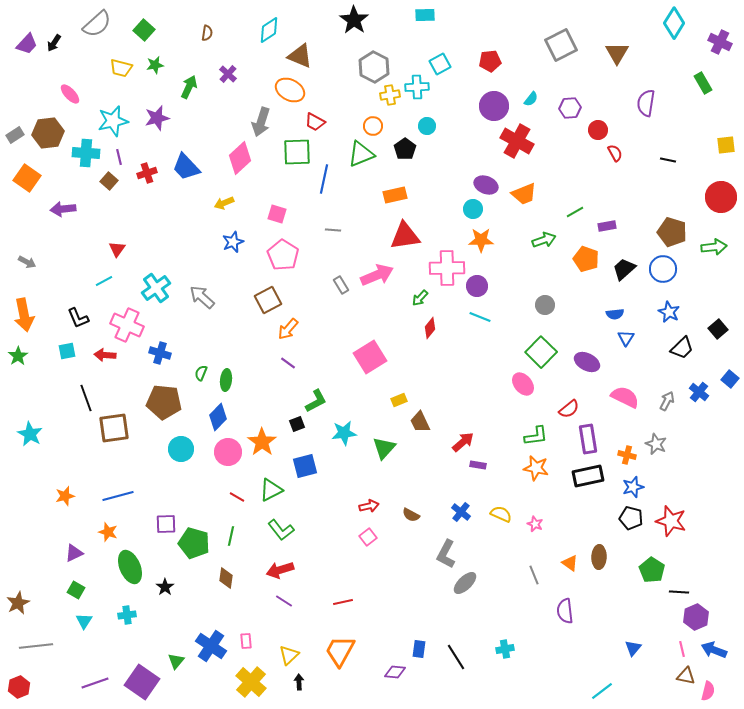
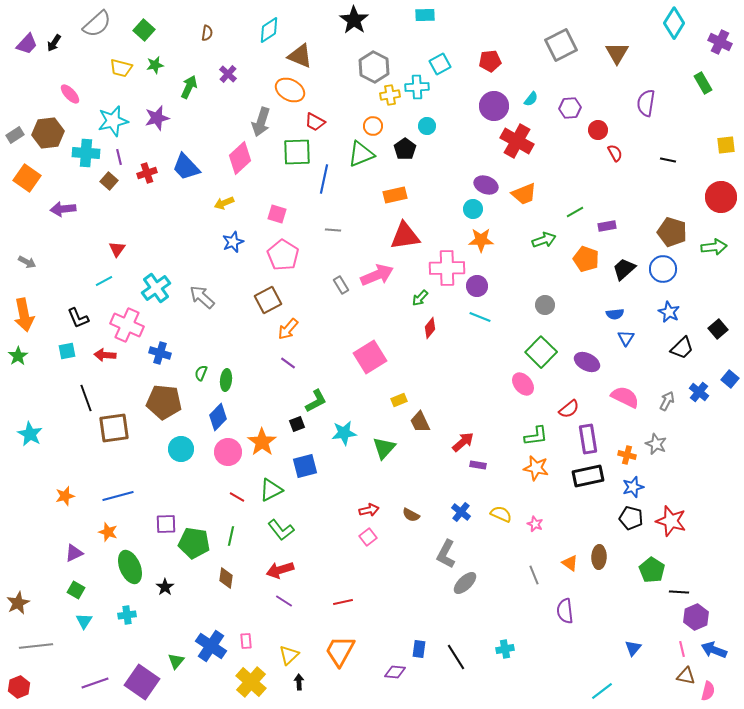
red arrow at (369, 506): moved 4 px down
green pentagon at (194, 543): rotated 8 degrees counterclockwise
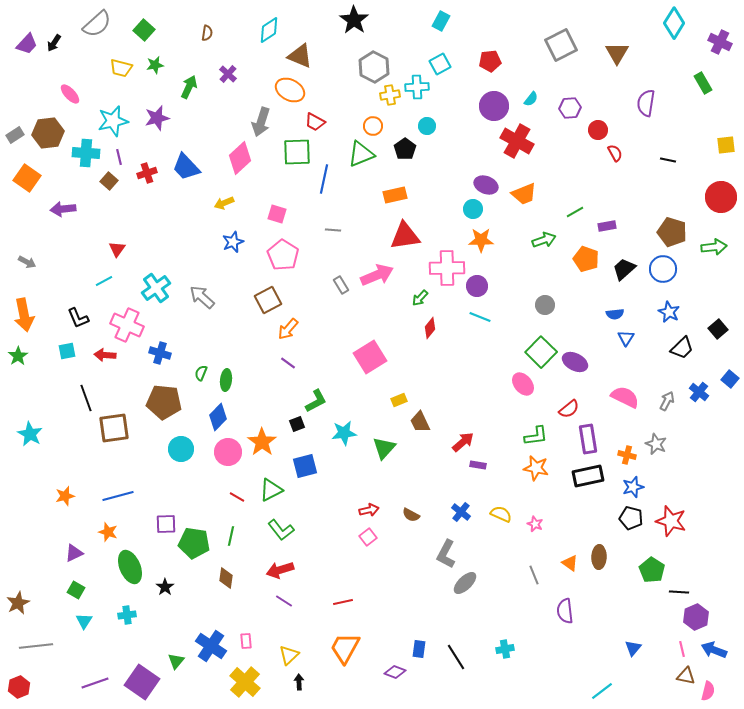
cyan rectangle at (425, 15): moved 16 px right, 6 px down; rotated 60 degrees counterclockwise
purple ellipse at (587, 362): moved 12 px left
orange trapezoid at (340, 651): moved 5 px right, 3 px up
purple diamond at (395, 672): rotated 15 degrees clockwise
yellow cross at (251, 682): moved 6 px left
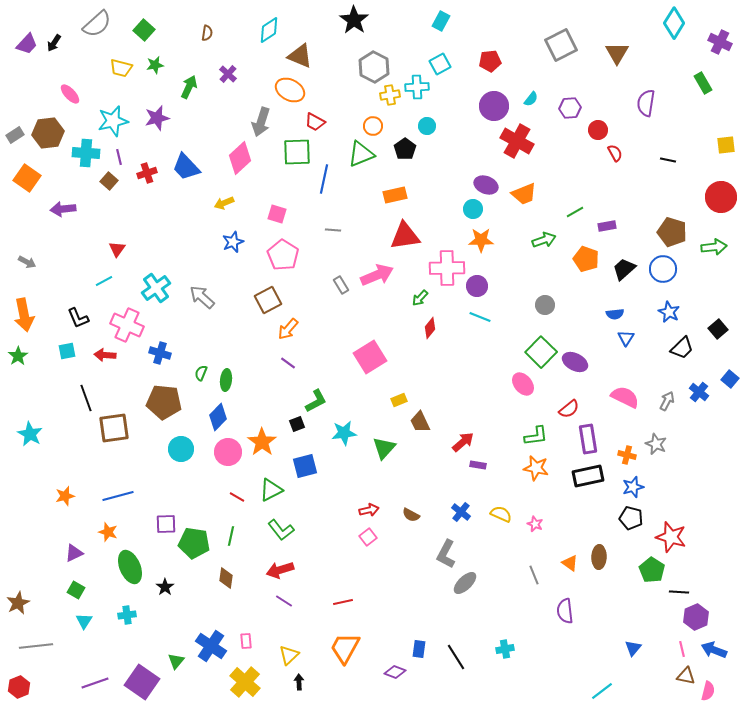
red star at (671, 521): moved 16 px down
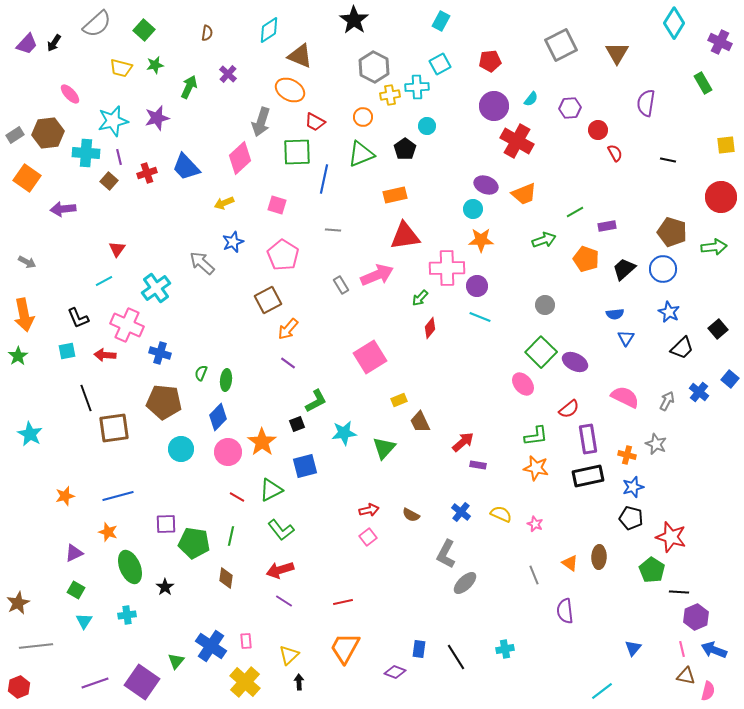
orange circle at (373, 126): moved 10 px left, 9 px up
pink square at (277, 214): moved 9 px up
gray arrow at (202, 297): moved 34 px up
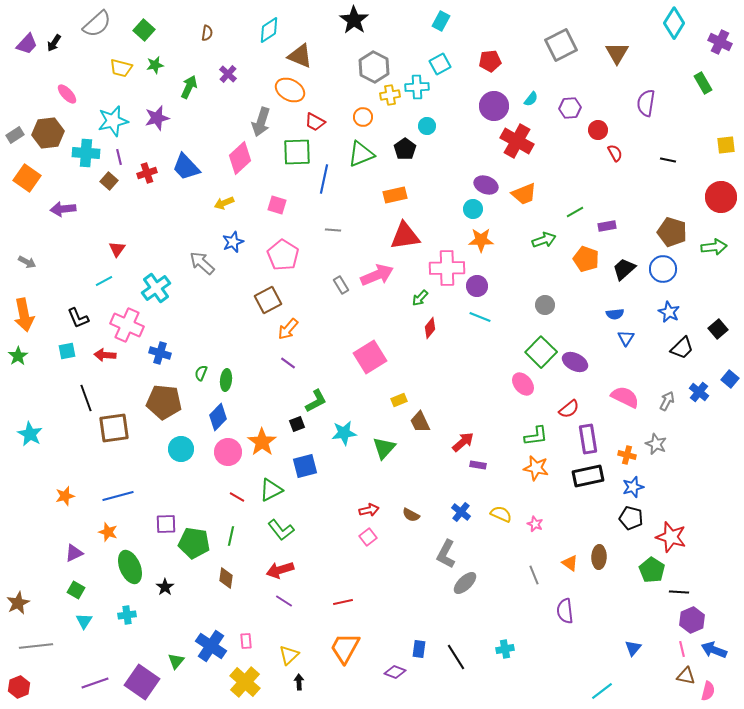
pink ellipse at (70, 94): moved 3 px left
purple hexagon at (696, 617): moved 4 px left, 3 px down
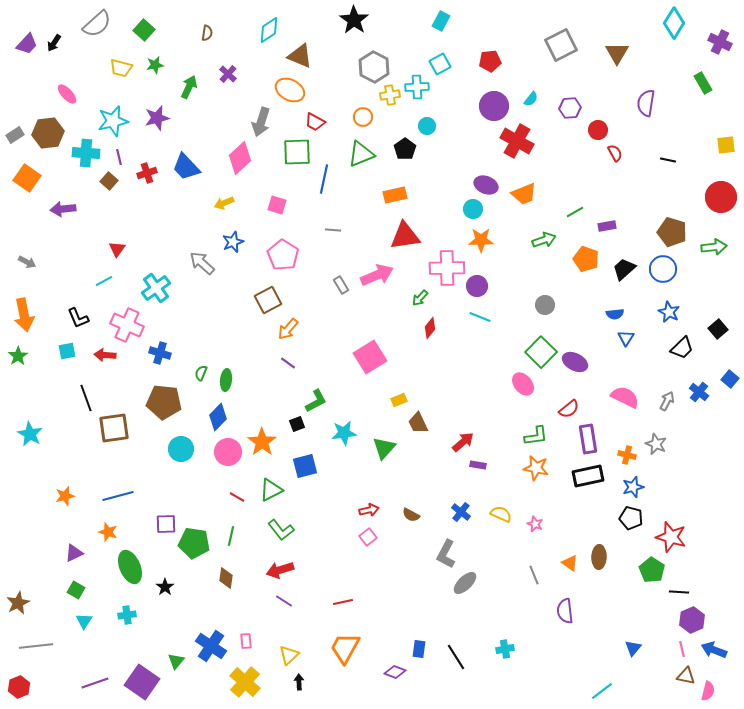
brown trapezoid at (420, 422): moved 2 px left, 1 px down
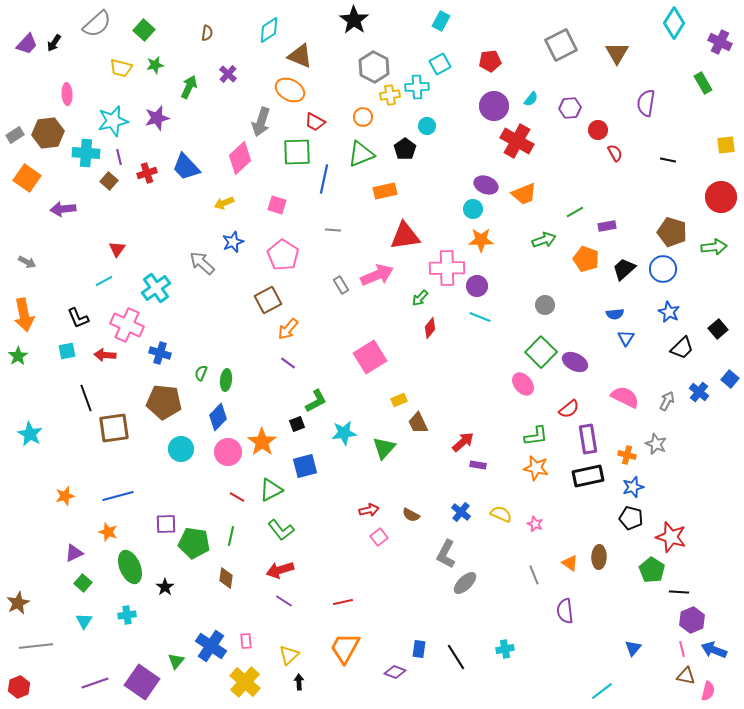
pink ellipse at (67, 94): rotated 40 degrees clockwise
orange rectangle at (395, 195): moved 10 px left, 4 px up
pink square at (368, 537): moved 11 px right
green square at (76, 590): moved 7 px right, 7 px up; rotated 12 degrees clockwise
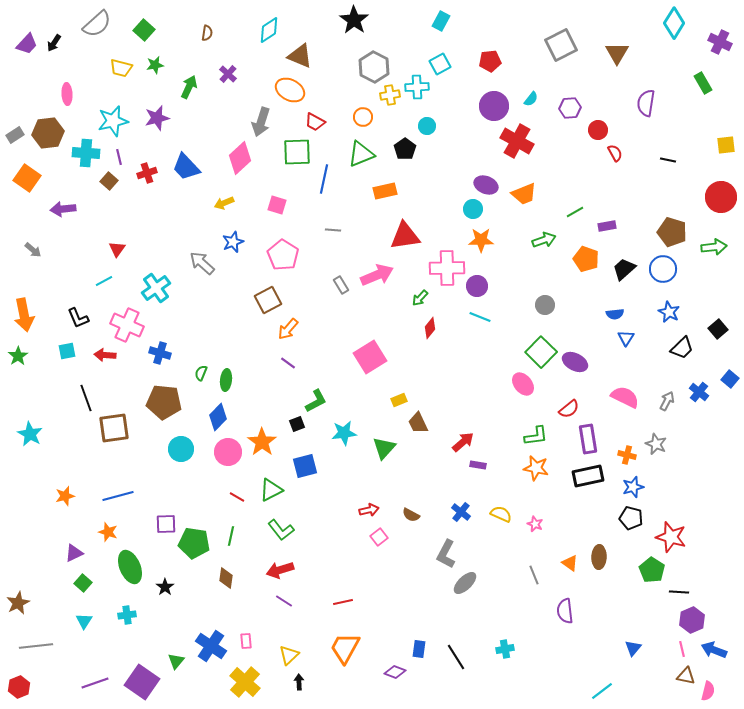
gray arrow at (27, 262): moved 6 px right, 12 px up; rotated 12 degrees clockwise
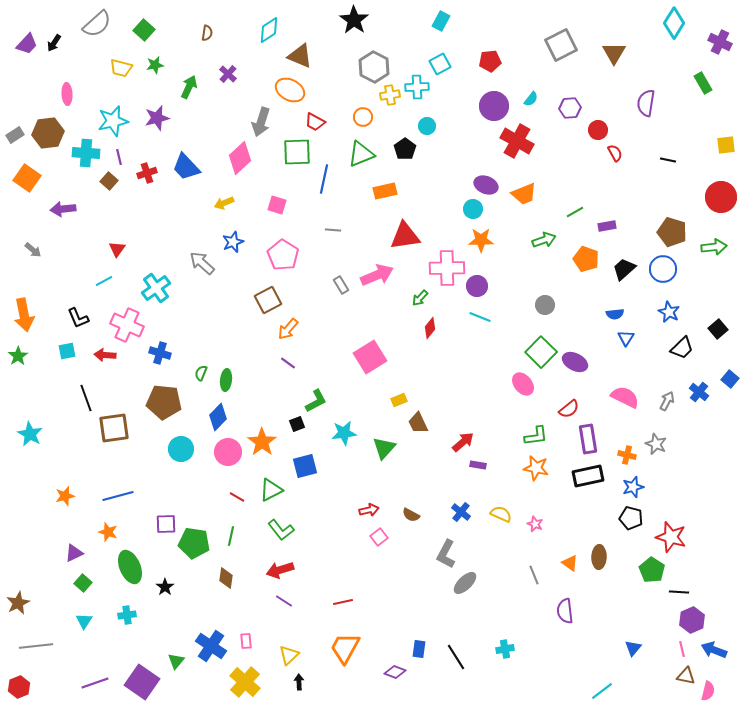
brown triangle at (617, 53): moved 3 px left
